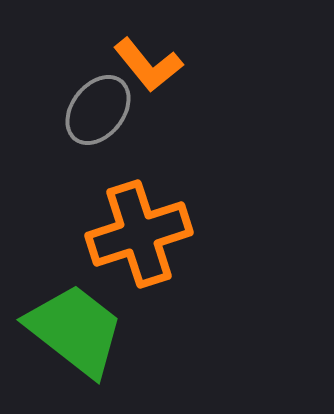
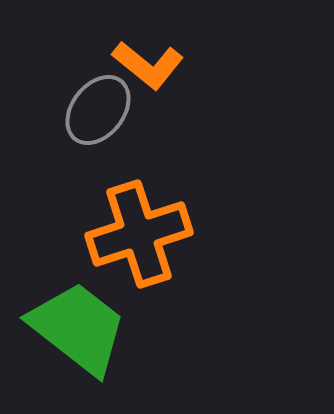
orange L-shape: rotated 12 degrees counterclockwise
green trapezoid: moved 3 px right, 2 px up
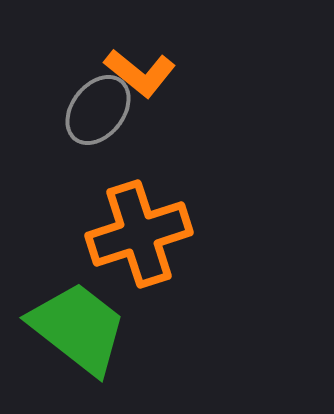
orange L-shape: moved 8 px left, 8 px down
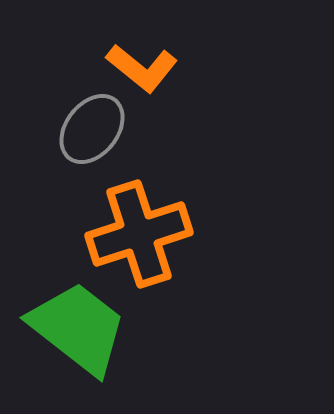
orange L-shape: moved 2 px right, 5 px up
gray ellipse: moved 6 px left, 19 px down
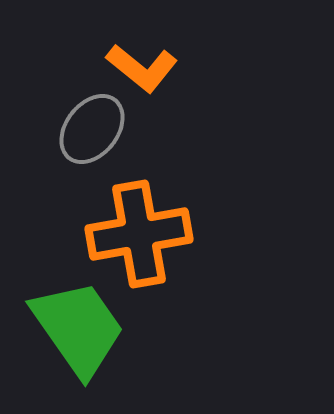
orange cross: rotated 8 degrees clockwise
green trapezoid: rotated 17 degrees clockwise
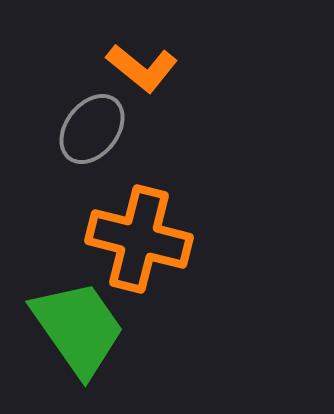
orange cross: moved 5 px down; rotated 24 degrees clockwise
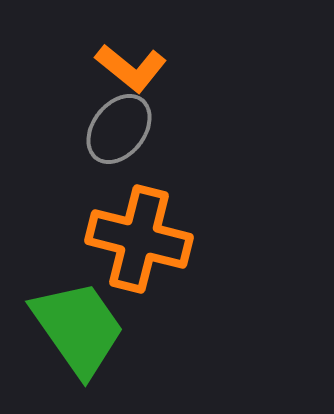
orange L-shape: moved 11 px left
gray ellipse: moved 27 px right
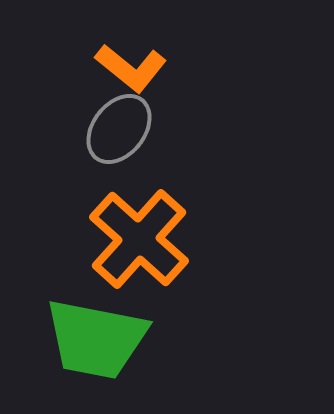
orange cross: rotated 28 degrees clockwise
green trapezoid: moved 18 px right, 11 px down; rotated 136 degrees clockwise
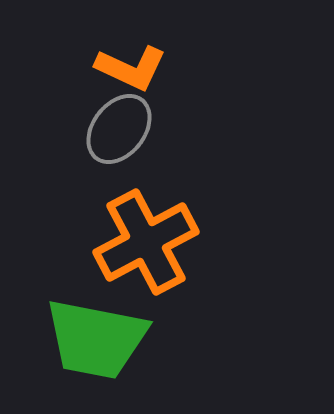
orange L-shape: rotated 14 degrees counterclockwise
orange cross: moved 7 px right, 3 px down; rotated 20 degrees clockwise
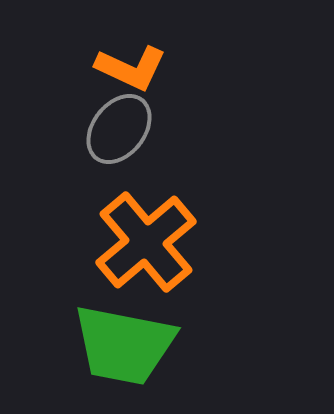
orange cross: rotated 12 degrees counterclockwise
green trapezoid: moved 28 px right, 6 px down
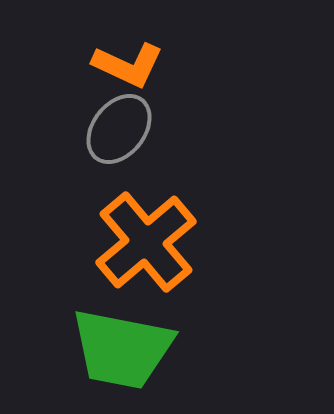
orange L-shape: moved 3 px left, 3 px up
green trapezoid: moved 2 px left, 4 px down
